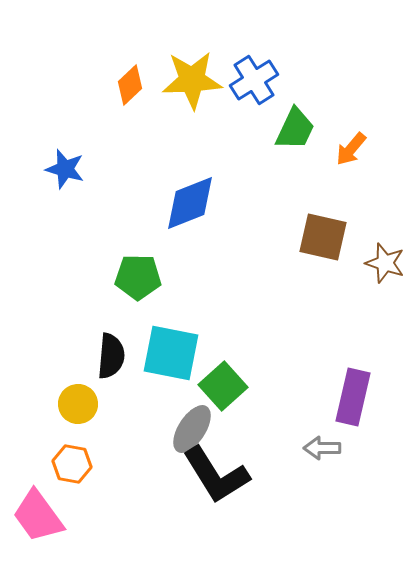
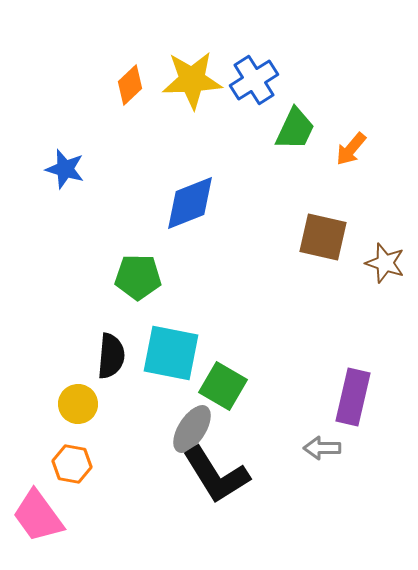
green square: rotated 18 degrees counterclockwise
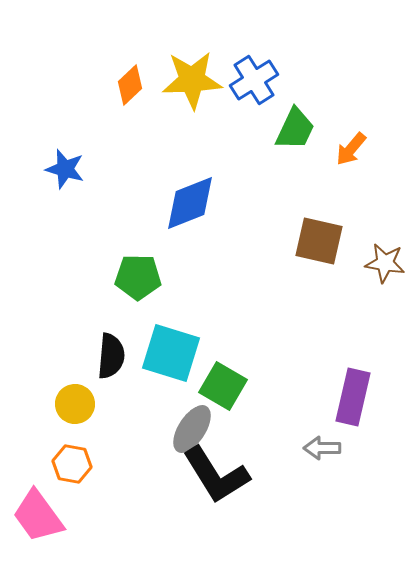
brown square: moved 4 px left, 4 px down
brown star: rotated 9 degrees counterclockwise
cyan square: rotated 6 degrees clockwise
yellow circle: moved 3 px left
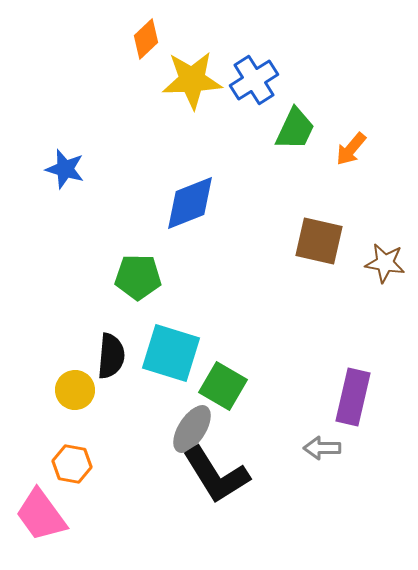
orange diamond: moved 16 px right, 46 px up
yellow circle: moved 14 px up
pink trapezoid: moved 3 px right, 1 px up
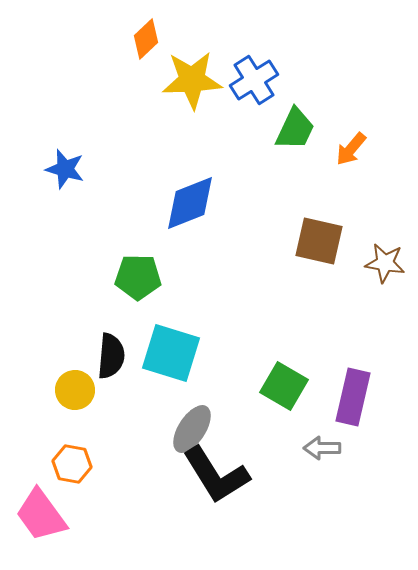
green square: moved 61 px right
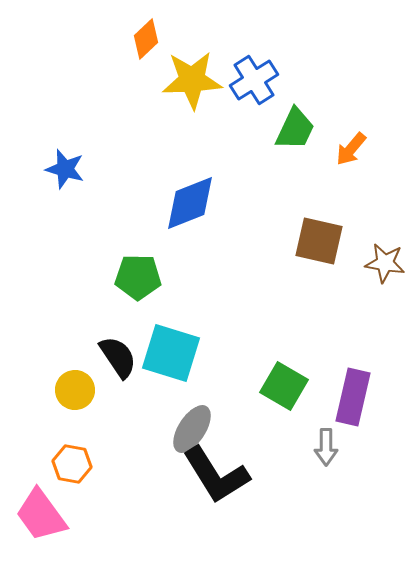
black semicircle: moved 7 px right, 1 px down; rotated 39 degrees counterclockwise
gray arrow: moved 4 px right, 1 px up; rotated 90 degrees counterclockwise
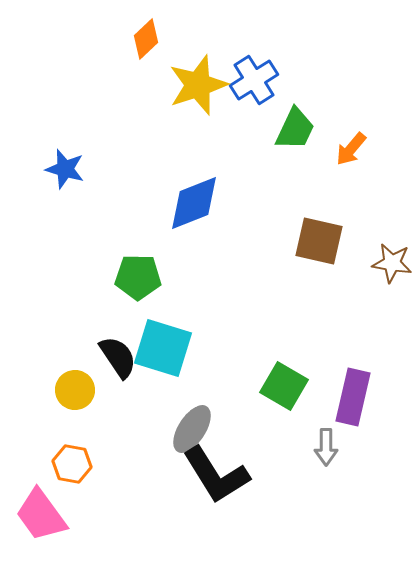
yellow star: moved 6 px right, 5 px down; rotated 16 degrees counterclockwise
blue diamond: moved 4 px right
brown star: moved 7 px right
cyan square: moved 8 px left, 5 px up
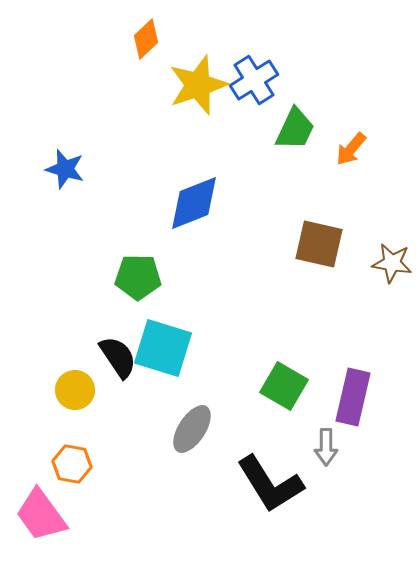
brown square: moved 3 px down
black L-shape: moved 54 px right, 9 px down
